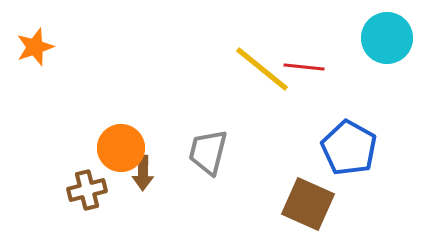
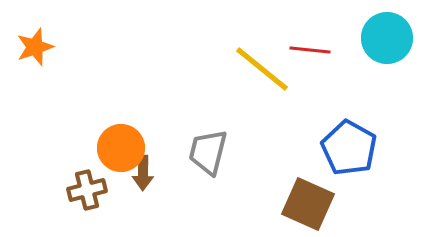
red line: moved 6 px right, 17 px up
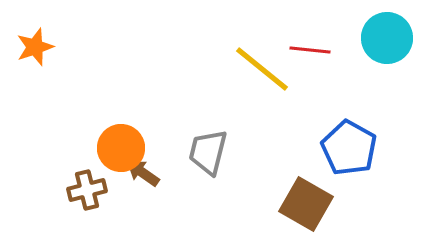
brown arrow: rotated 124 degrees clockwise
brown square: moved 2 px left; rotated 6 degrees clockwise
